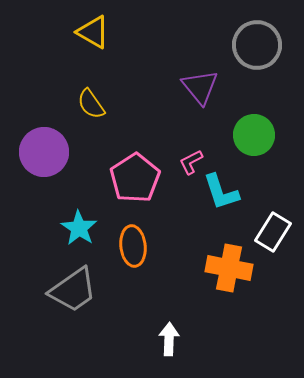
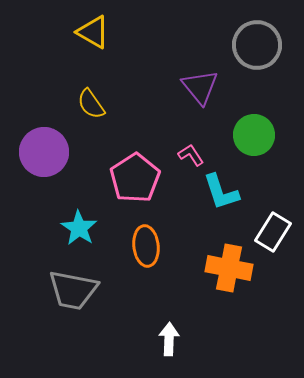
pink L-shape: moved 7 px up; rotated 84 degrees clockwise
orange ellipse: moved 13 px right
gray trapezoid: rotated 46 degrees clockwise
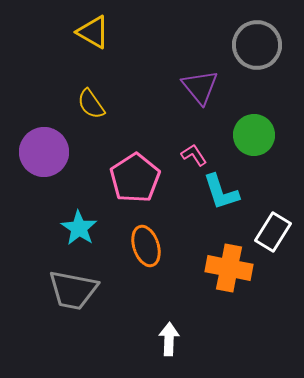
pink L-shape: moved 3 px right
orange ellipse: rotated 12 degrees counterclockwise
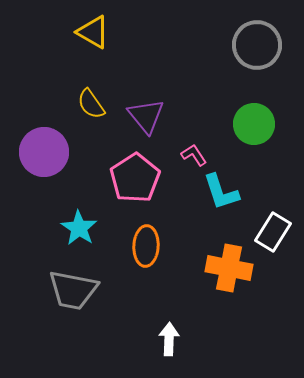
purple triangle: moved 54 px left, 29 px down
green circle: moved 11 px up
orange ellipse: rotated 21 degrees clockwise
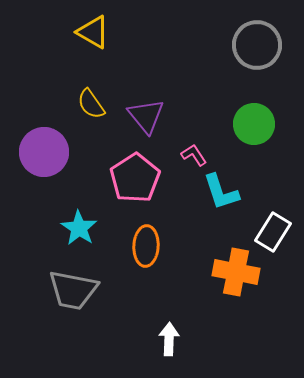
orange cross: moved 7 px right, 4 px down
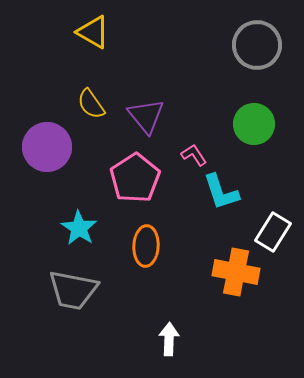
purple circle: moved 3 px right, 5 px up
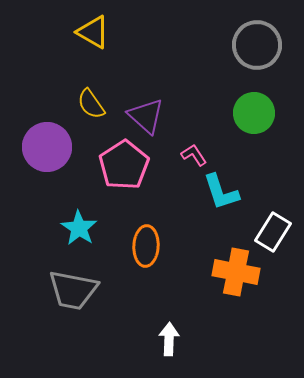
purple triangle: rotated 9 degrees counterclockwise
green circle: moved 11 px up
pink pentagon: moved 11 px left, 13 px up
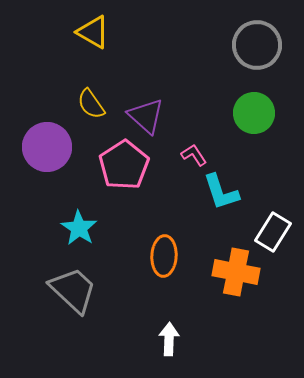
orange ellipse: moved 18 px right, 10 px down
gray trapezoid: rotated 148 degrees counterclockwise
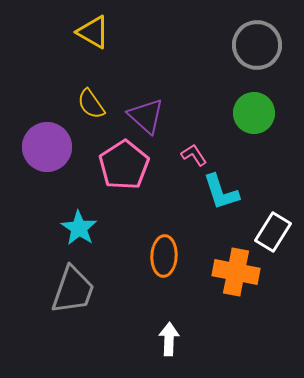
gray trapezoid: rotated 66 degrees clockwise
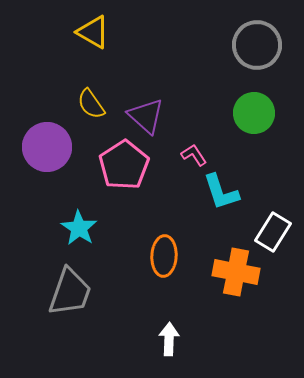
gray trapezoid: moved 3 px left, 2 px down
